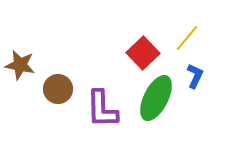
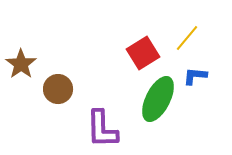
red square: rotated 12 degrees clockwise
brown star: moved 1 px right, 1 px up; rotated 24 degrees clockwise
blue L-shape: rotated 110 degrees counterclockwise
green ellipse: moved 2 px right, 1 px down
purple L-shape: moved 20 px down
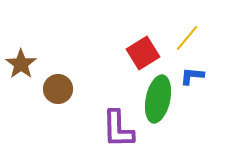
blue L-shape: moved 3 px left
green ellipse: rotated 15 degrees counterclockwise
purple L-shape: moved 16 px right
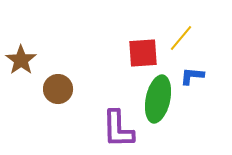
yellow line: moved 6 px left
red square: rotated 28 degrees clockwise
brown star: moved 4 px up
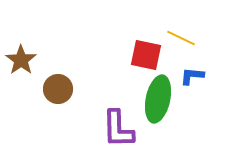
yellow line: rotated 76 degrees clockwise
red square: moved 3 px right, 2 px down; rotated 16 degrees clockwise
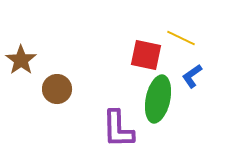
blue L-shape: rotated 40 degrees counterclockwise
brown circle: moved 1 px left
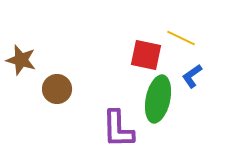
brown star: rotated 20 degrees counterclockwise
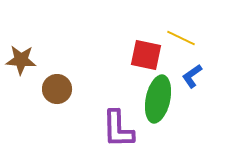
brown star: rotated 12 degrees counterclockwise
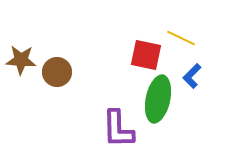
blue L-shape: rotated 10 degrees counterclockwise
brown circle: moved 17 px up
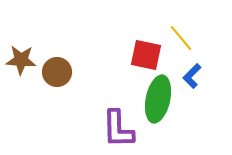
yellow line: rotated 24 degrees clockwise
